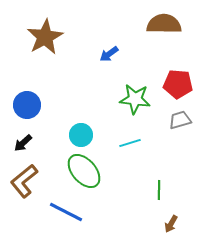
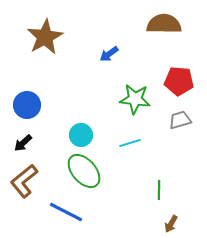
red pentagon: moved 1 px right, 3 px up
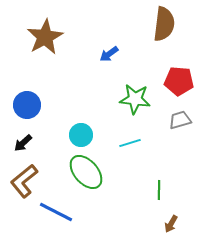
brown semicircle: rotated 96 degrees clockwise
green ellipse: moved 2 px right, 1 px down
blue line: moved 10 px left
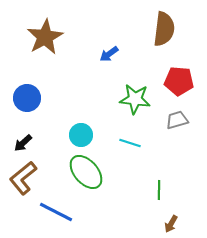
brown semicircle: moved 5 px down
blue circle: moved 7 px up
gray trapezoid: moved 3 px left
cyan line: rotated 35 degrees clockwise
brown L-shape: moved 1 px left, 3 px up
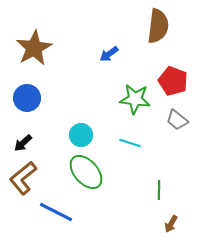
brown semicircle: moved 6 px left, 3 px up
brown star: moved 11 px left, 11 px down
red pentagon: moved 6 px left; rotated 16 degrees clockwise
gray trapezoid: rotated 125 degrees counterclockwise
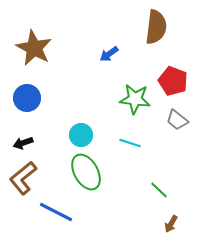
brown semicircle: moved 2 px left, 1 px down
brown star: rotated 15 degrees counterclockwise
black arrow: rotated 24 degrees clockwise
green ellipse: rotated 12 degrees clockwise
green line: rotated 48 degrees counterclockwise
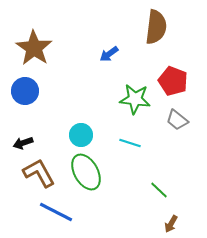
brown star: rotated 6 degrees clockwise
blue circle: moved 2 px left, 7 px up
brown L-shape: moved 16 px right, 5 px up; rotated 100 degrees clockwise
